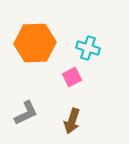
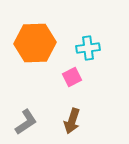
cyan cross: rotated 25 degrees counterclockwise
gray L-shape: moved 9 px down; rotated 8 degrees counterclockwise
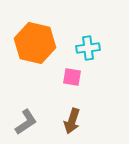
orange hexagon: rotated 15 degrees clockwise
pink square: rotated 36 degrees clockwise
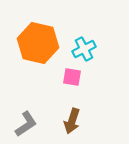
orange hexagon: moved 3 px right
cyan cross: moved 4 px left, 1 px down; rotated 20 degrees counterclockwise
gray L-shape: moved 2 px down
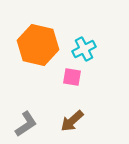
orange hexagon: moved 2 px down
brown arrow: rotated 30 degrees clockwise
